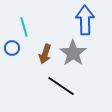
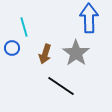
blue arrow: moved 4 px right, 2 px up
gray star: moved 3 px right
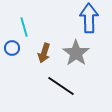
brown arrow: moved 1 px left, 1 px up
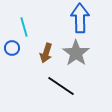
blue arrow: moved 9 px left
brown arrow: moved 2 px right
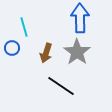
gray star: moved 1 px right, 1 px up
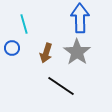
cyan line: moved 3 px up
